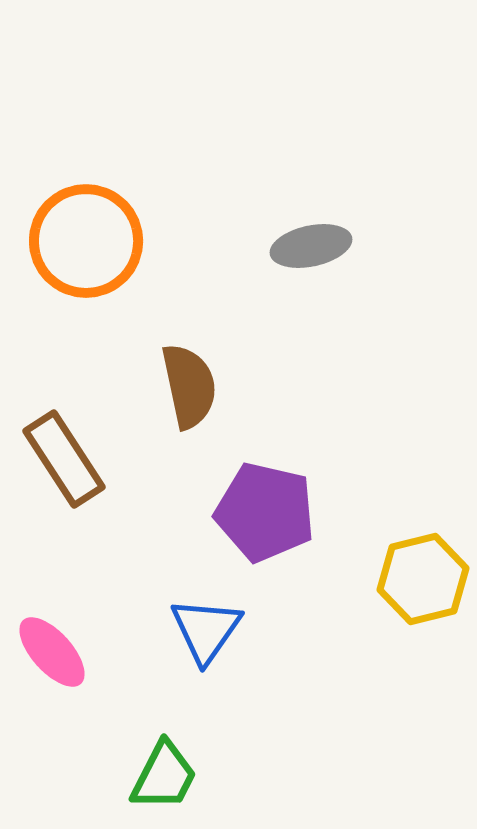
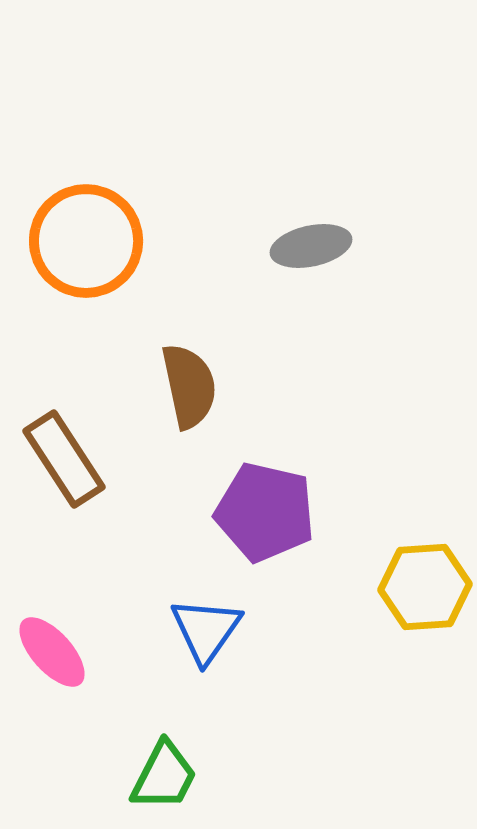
yellow hexagon: moved 2 px right, 8 px down; rotated 10 degrees clockwise
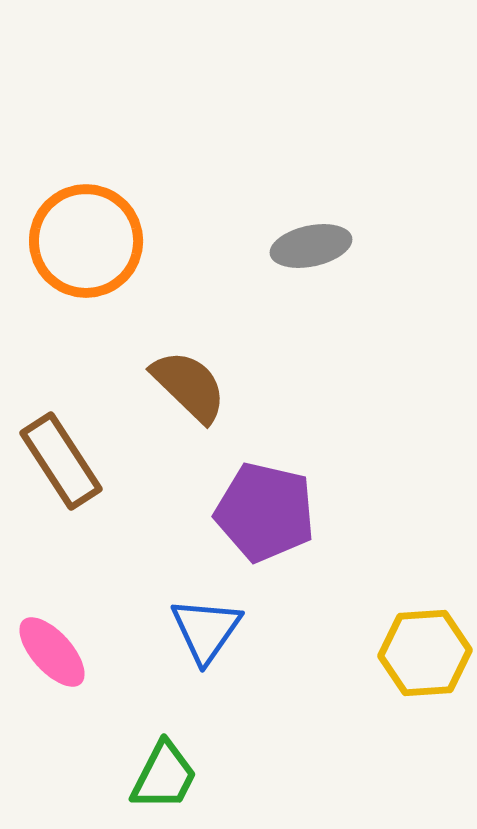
brown semicircle: rotated 34 degrees counterclockwise
brown rectangle: moved 3 px left, 2 px down
yellow hexagon: moved 66 px down
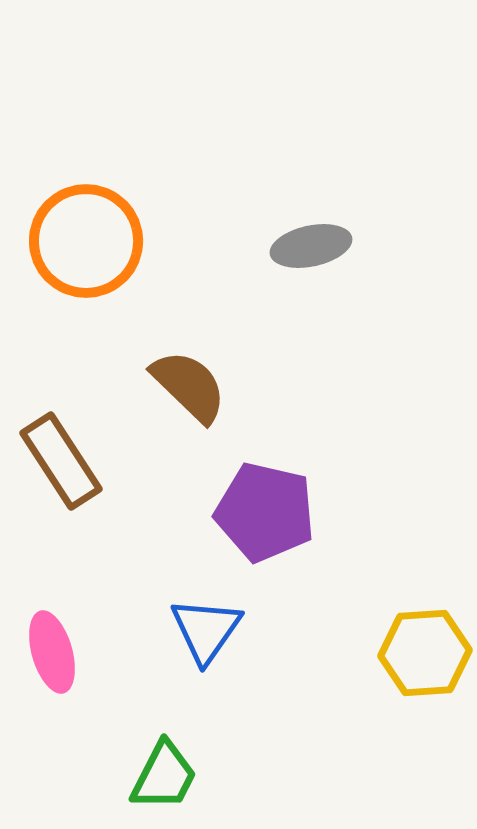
pink ellipse: rotated 26 degrees clockwise
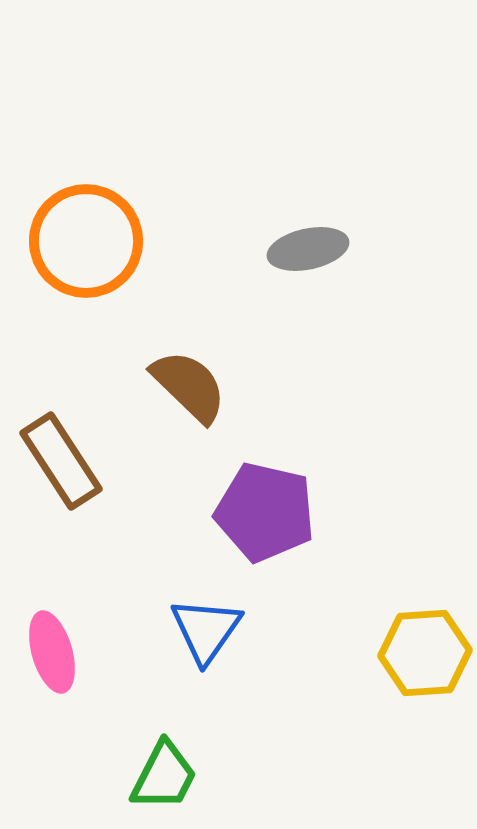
gray ellipse: moved 3 px left, 3 px down
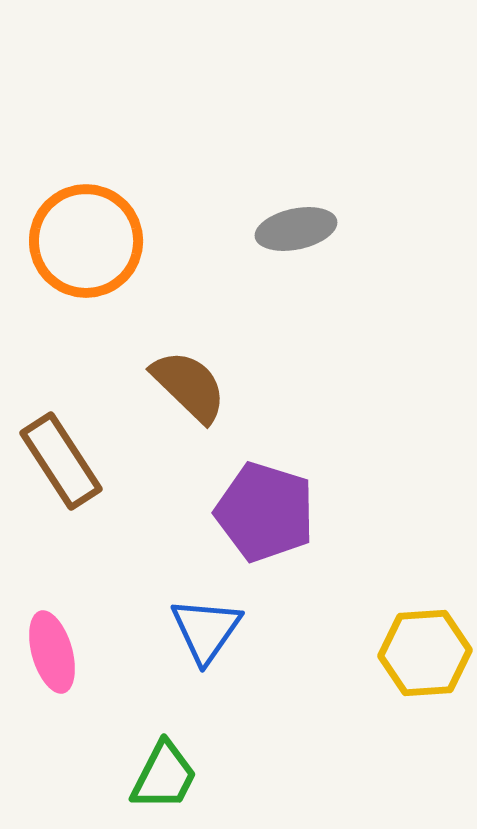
gray ellipse: moved 12 px left, 20 px up
purple pentagon: rotated 4 degrees clockwise
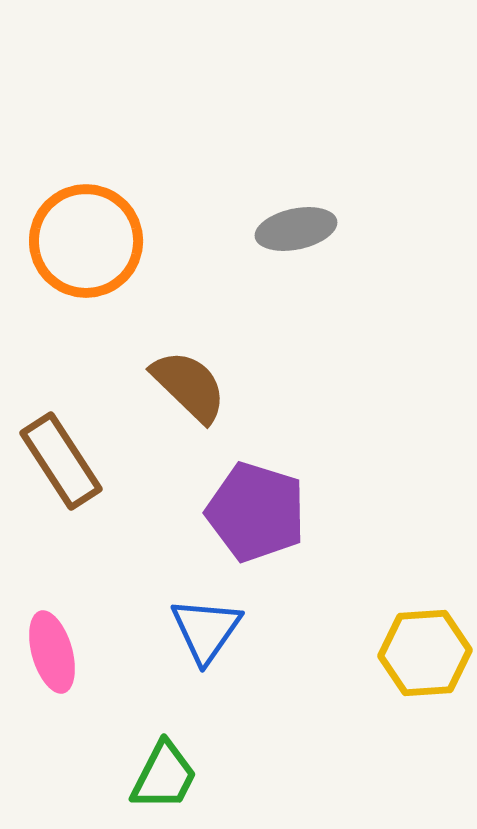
purple pentagon: moved 9 px left
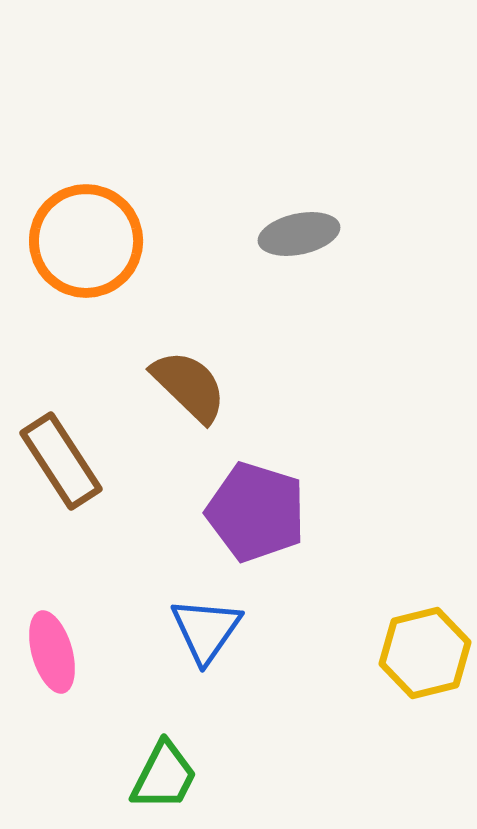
gray ellipse: moved 3 px right, 5 px down
yellow hexagon: rotated 10 degrees counterclockwise
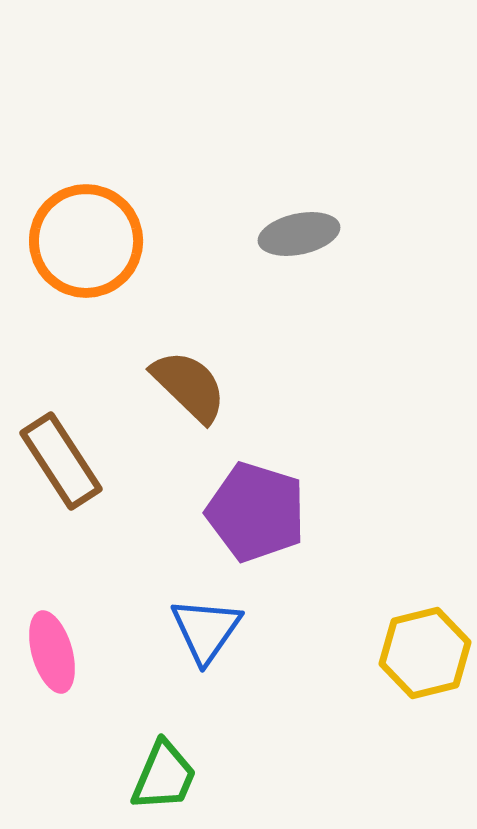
green trapezoid: rotated 4 degrees counterclockwise
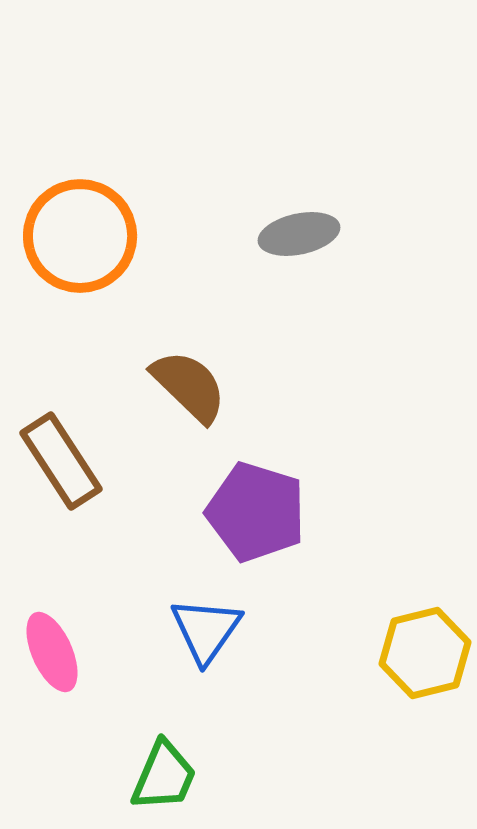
orange circle: moved 6 px left, 5 px up
pink ellipse: rotated 8 degrees counterclockwise
